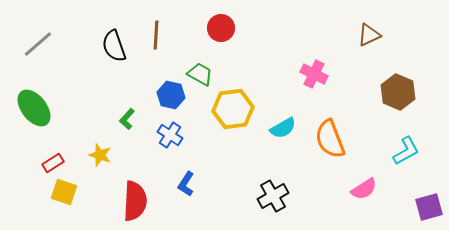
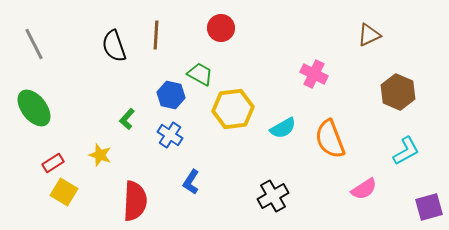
gray line: moved 4 px left; rotated 76 degrees counterclockwise
blue L-shape: moved 5 px right, 2 px up
yellow square: rotated 12 degrees clockwise
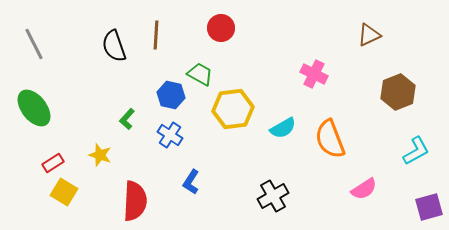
brown hexagon: rotated 16 degrees clockwise
cyan L-shape: moved 10 px right
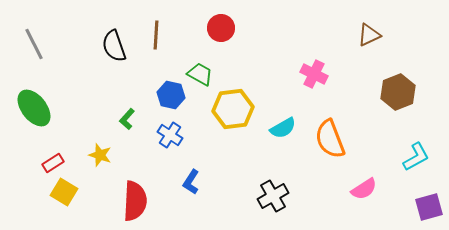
cyan L-shape: moved 6 px down
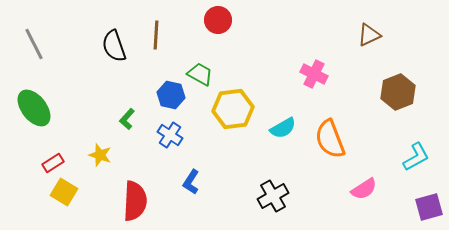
red circle: moved 3 px left, 8 px up
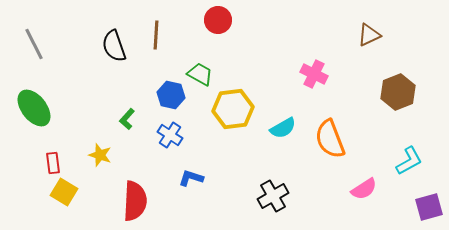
cyan L-shape: moved 7 px left, 4 px down
red rectangle: rotated 65 degrees counterclockwise
blue L-shape: moved 4 px up; rotated 75 degrees clockwise
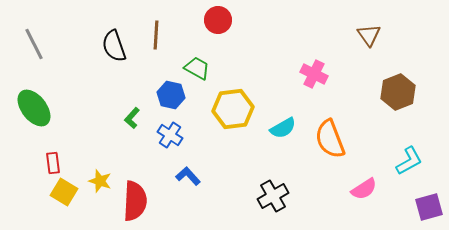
brown triangle: rotated 40 degrees counterclockwise
green trapezoid: moved 3 px left, 6 px up
green L-shape: moved 5 px right, 1 px up
yellow star: moved 26 px down
blue L-shape: moved 3 px left, 2 px up; rotated 30 degrees clockwise
